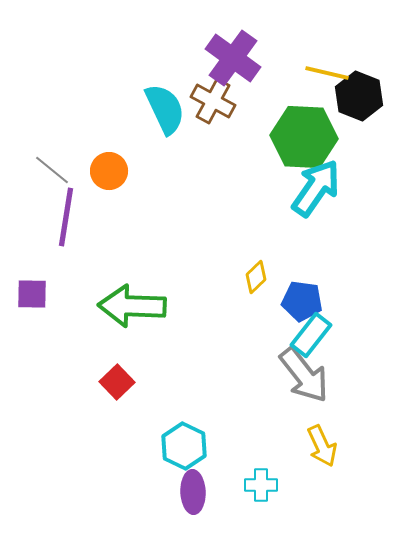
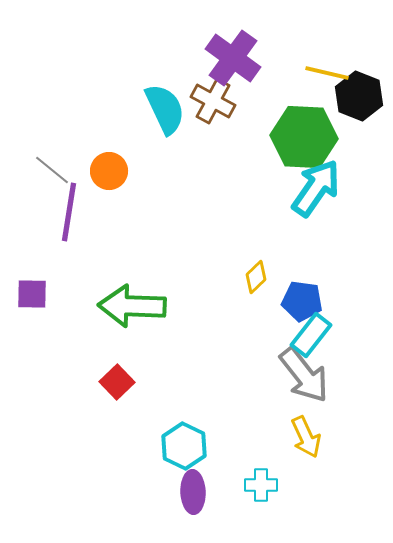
purple line: moved 3 px right, 5 px up
yellow arrow: moved 16 px left, 9 px up
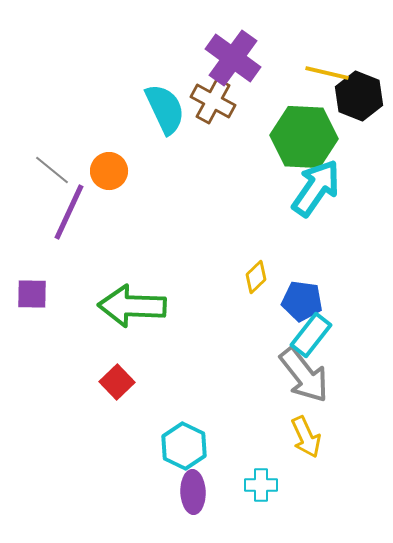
purple line: rotated 16 degrees clockwise
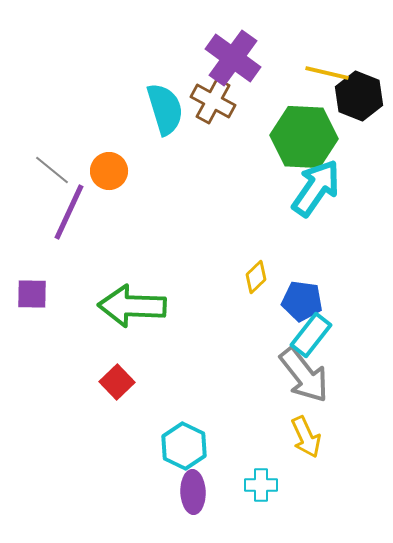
cyan semicircle: rotated 8 degrees clockwise
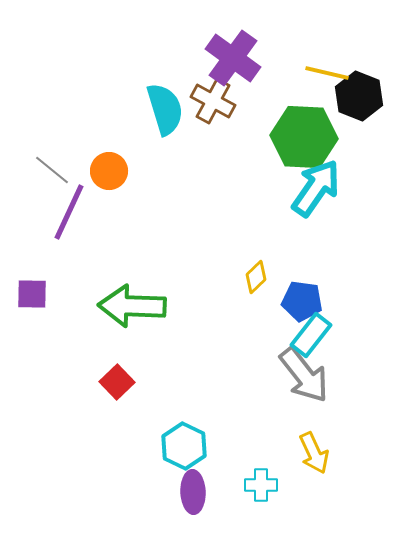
yellow arrow: moved 8 px right, 16 px down
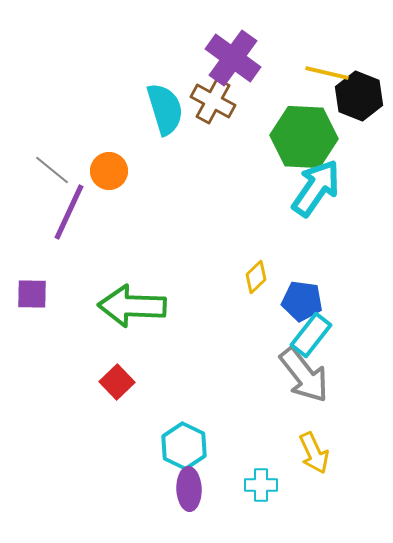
purple ellipse: moved 4 px left, 3 px up
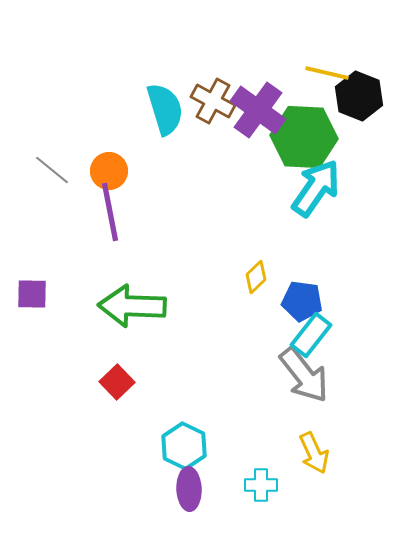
purple cross: moved 25 px right, 52 px down
purple line: moved 41 px right; rotated 36 degrees counterclockwise
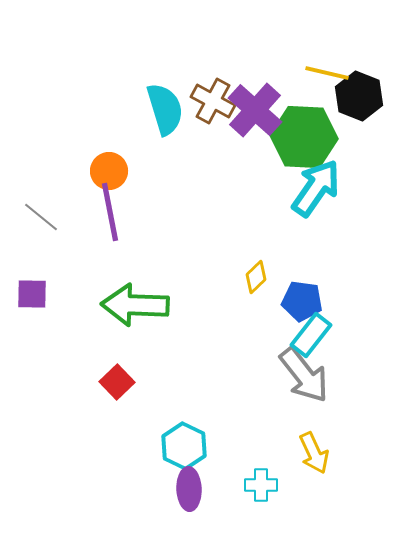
purple cross: moved 3 px left; rotated 6 degrees clockwise
gray line: moved 11 px left, 47 px down
green arrow: moved 3 px right, 1 px up
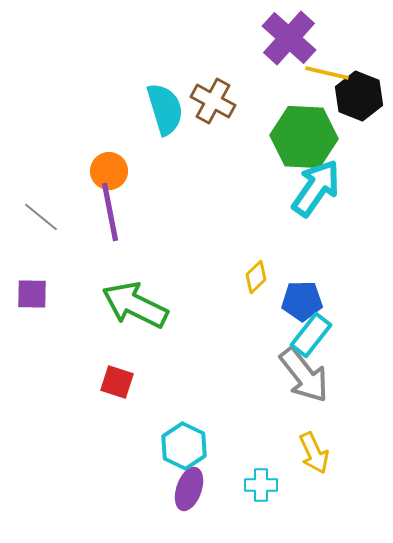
purple cross: moved 34 px right, 72 px up
blue pentagon: rotated 9 degrees counterclockwise
green arrow: rotated 24 degrees clockwise
red square: rotated 28 degrees counterclockwise
purple ellipse: rotated 21 degrees clockwise
